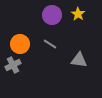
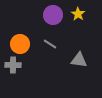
purple circle: moved 1 px right
gray cross: rotated 28 degrees clockwise
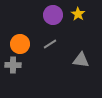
gray line: rotated 64 degrees counterclockwise
gray triangle: moved 2 px right
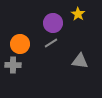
purple circle: moved 8 px down
gray line: moved 1 px right, 1 px up
gray triangle: moved 1 px left, 1 px down
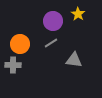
purple circle: moved 2 px up
gray triangle: moved 6 px left, 1 px up
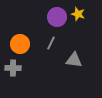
yellow star: rotated 16 degrees counterclockwise
purple circle: moved 4 px right, 4 px up
gray line: rotated 32 degrees counterclockwise
gray cross: moved 3 px down
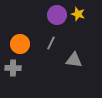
purple circle: moved 2 px up
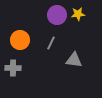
yellow star: rotated 24 degrees counterclockwise
orange circle: moved 4 px up
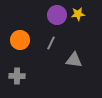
gray cross: moved 4 px right, 8 px down
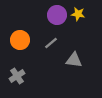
yellow star: rotated 16 degrees clockwise
gray line: rotated 24 degrees clockwise
gray cross: rotated 35 degrees counterclockwise
